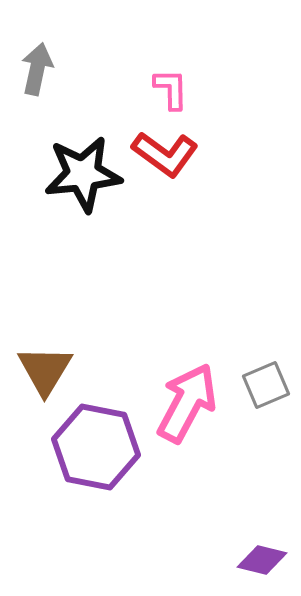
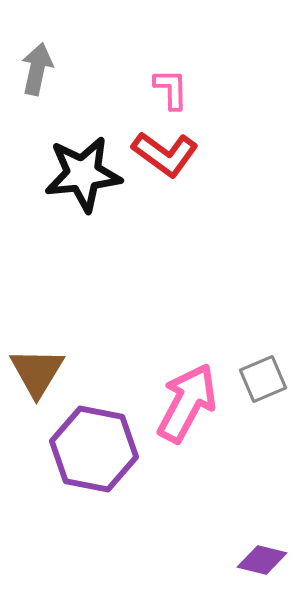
brown triangle: moved 8 px left, 2 px down
gray square: moved 3 px left, 6 px up
purple hexagon: moved 2 px left, 2 px down
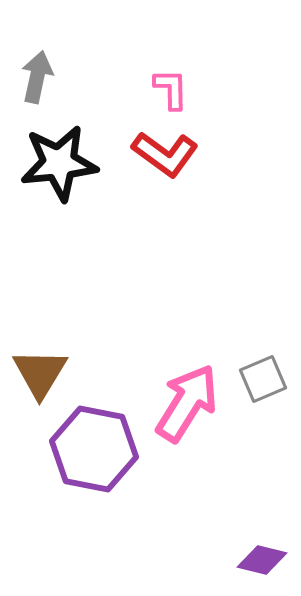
gray arrow: moved 8 px down
black star: moved 24 px left, 11 px up
brown triangle: moved 3 px right, 1 px down
pink arrow: rotated 4 degrees clockwise
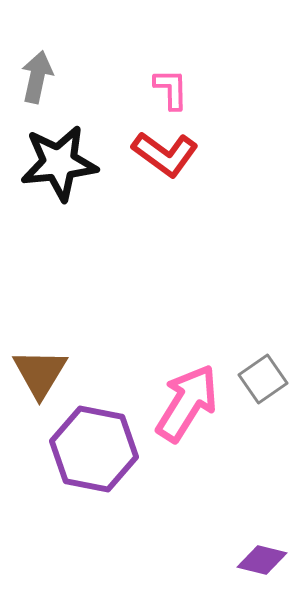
gray square: rotated 12 degrees counterclockwise
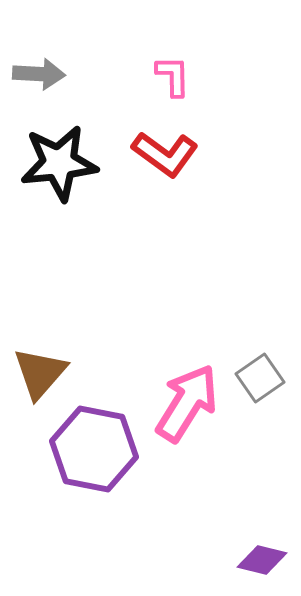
gray arrow: moved 2 px right, 3 px up; rotated 81 degrees clockwise
pink L-shape: moved 2 px right, 13 px up
brown triangle: rotated 10 degrees clockwise
gray square: moved 3 px left, 1 px up
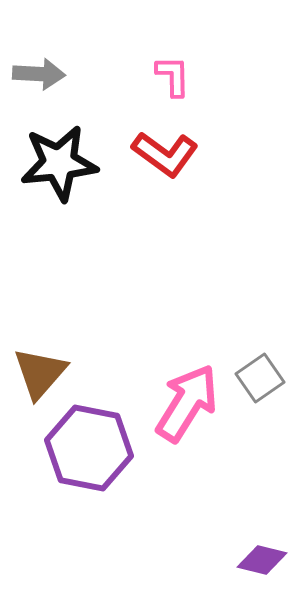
purple hexagon: moved 5 px left, 1 px up
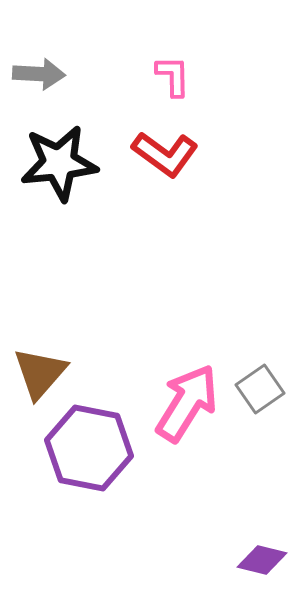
gray square: moved 11 px down
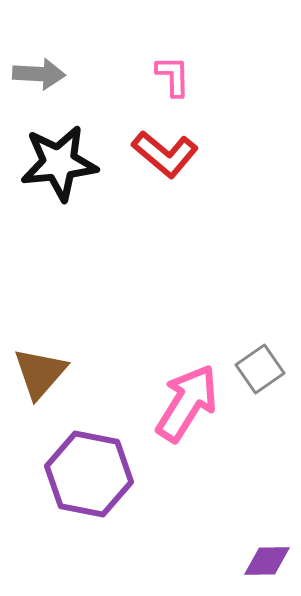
red L-shape: rotated 4 degrees clockwise
gray square: moved 20 px up
purple hexagon: moved 26 px down
purple diamond: moved 5 px right, 1 px down; rotated 15 degrees counterclockwise
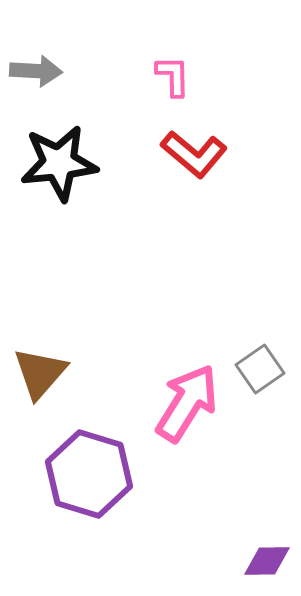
gray arrow: moved 3 px left, 3 px up
red L-shape: moved 29 px right
purple hexagon: rotated 6 degrees clockwise
